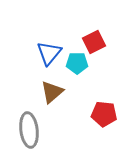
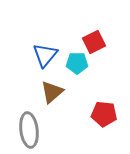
blue triangle: moved 4 px left, 2 px down
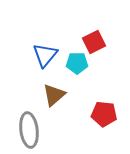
brown triangle: moved 2 px right, 3 px down
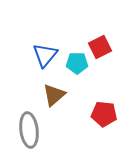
red square: moved 6 px right, 5 px down
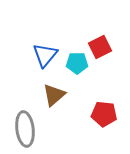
gray ellipse: moved 4 px left, 1 px up
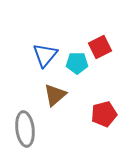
brown triangle: moved 1 px right
red pentagon: rotated 20 degrees counterclockwise
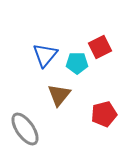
brown triangle: moved 4 px right; rotated 10 degrees counterclockwise
gray ellipse: rotated 28 degrees counterclockwise
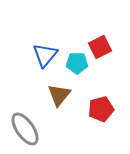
red pentagon: moved 3 px left, 5 px up
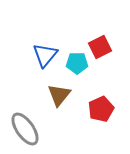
red pentagon: rotated 10 degrees counterclockwise
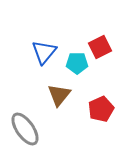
blue triangle: moved 1 px left, 3 px up
